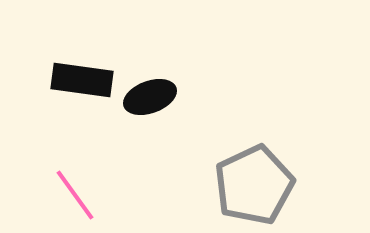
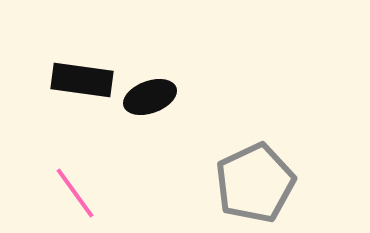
gray pentagon: moved 1 px right, 2 px up
pink line: moved 2 px up
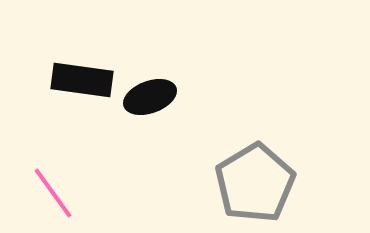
gray pentagon: rotated 6 degrees counterclockwise
pink line: moved 22 px left
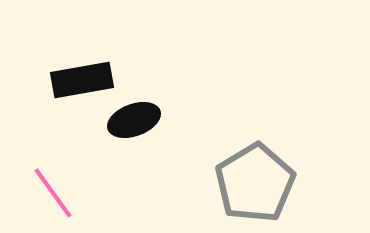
black rectangle: rotated 18 degrees counterclockwise
black ellipse: moved 16 px left, 23 px down
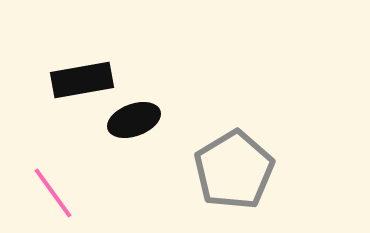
gray pentagon: moved 21 px left, 13 px up
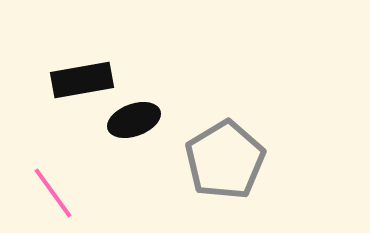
gray pentagon: moved 9 px left, 10 px up
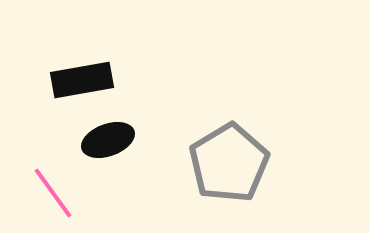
black ellipse: moved 26 px left, 20 px down
gray pentagon: moved 4 px right, 3 px down
